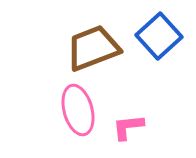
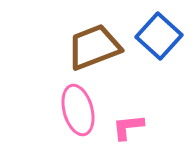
blue square: rotated 6 degrees counterclockwise
brown trapezoid: moved 1 px right, 1 px up
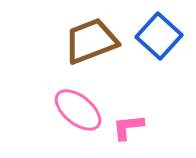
brown trapezoid: moved 3 px left, 6 px up
pink ellipse: rotated 36 degrees counterclockwise
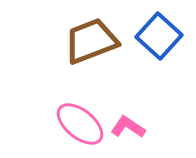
pink ellipse: moved 2 px right, 14 px down
pink L-shape: rotated 40 degrees clockwise
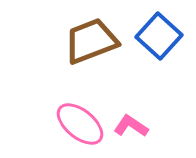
pink L-shape: moved 3 px right, 1 px up
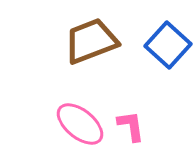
blue square: moved 9 px right, 9 px down
pink L-shape: rotated 48 degrees clockwise
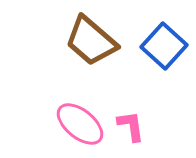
brown trapezoid: rotated 118 degrees counterclockwise
blue square: moved 4 px left, 1 px down
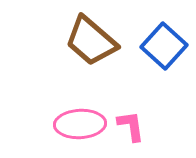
pink ellipse: rotated 42 degrees counterclockwise
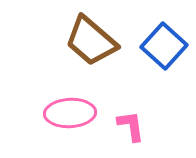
pink ellipse: moved 10 px left, 11 px up
